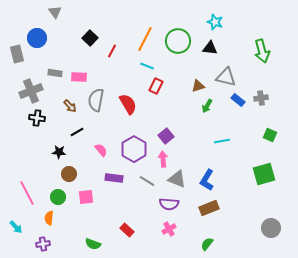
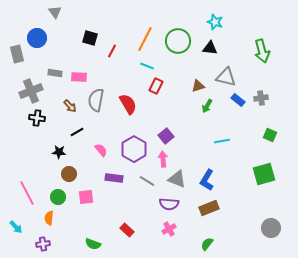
black square at (90, 38): rotated 28 degrees counterclockwise
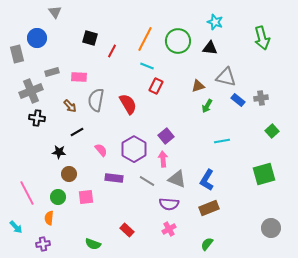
green arrow at (262, 51): moved 13 px up
gray rectangle at (55, 73): moved 3 px left, 1 px up; rotated 24 degrees counterclockwise
green square at (270, 135): moved 2 px right, 4 px up; rotated 24 degrees clockwise
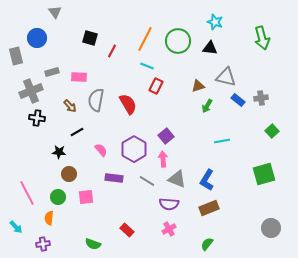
gray rectangle at (17, 54): moved 1 px left, 2 px down
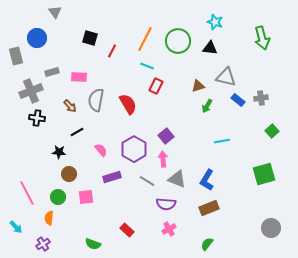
purple rectangle at (114, 178): moved 2 px left, 1 px up; rotated 24 degrees counterclockwise
purple semicircle at (169, 204): moved 3 px left
purple cross at (43, 244): rotated 24 degrees counterclockwise
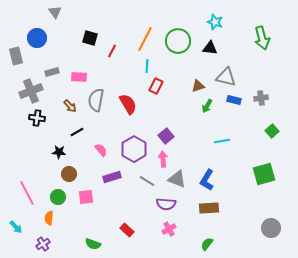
cyan line at (147, 66): rotated 72 degrees clockwise
blue rectangle at (238, 100): moved 4 px left; rotated 24 degrees counterclockwise
brown rectangle at (209, 208): rotated 18 degrees clockwise
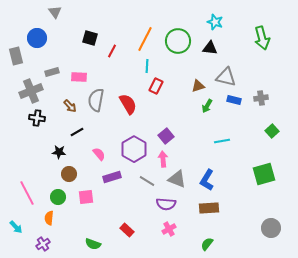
pink semicircle at (101, 150): moved 2 px left, 4 px down
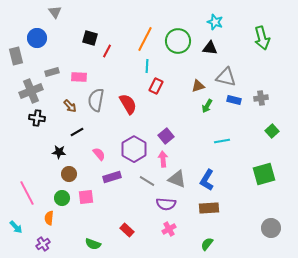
red line at (112, 51): moved 5 px left
green circle at (58, 197): moved 4 px right, 1 px down
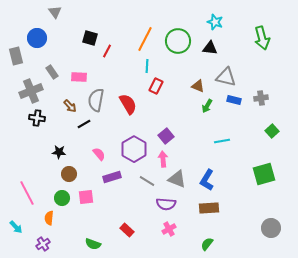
gray rectangle at (52, 72): rotated 72 degrees clockwise
brown triangle at (198, 86): rotated 40 degrees clockwise
black line at (77, 132): moved 7 px right, 8 px up
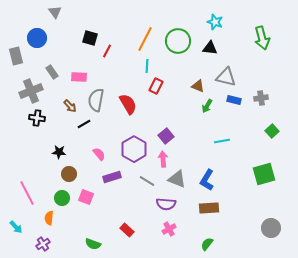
pink square at (86, 197): rotated 28 degrees clockwise
